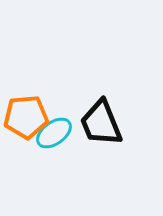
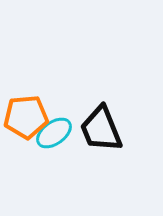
black trapezoid: moved 6 px down
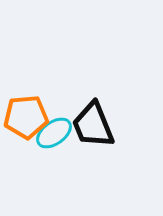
black trapezoid: moved 8 px left, 4 px up
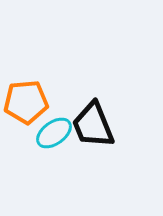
orange pentagon: moved 15 px up
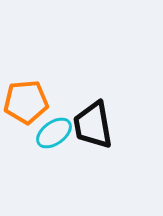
black trapezoid: rotated 12 degrees clockwise
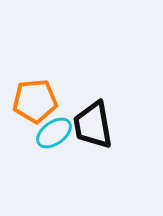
orange pentagon: moved 9 px right, 1 px up
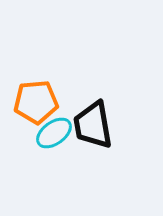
orange pentagon: moved 1 px right, 1 px down
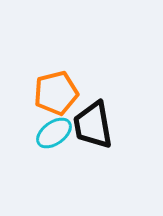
orange pentagon: moved 20 px right, 9 px up; rotated 9 degrees counterclockwise
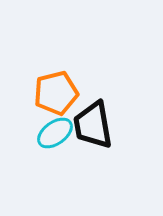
cyan ellipse: moved 1 px right
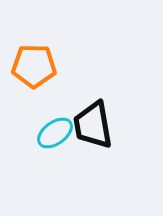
orange pentagon: moved 22 px left, 27 px up; rotated 15 degrees clockwise
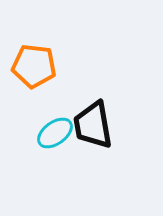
orange pentagon: rotated 6 degrees clockwise
